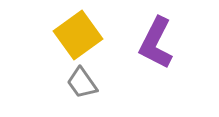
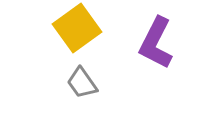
yellow square: moved 1 px left, 7 px up
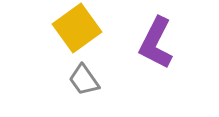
gray trapezoid: moved 2 px right, 3 px up
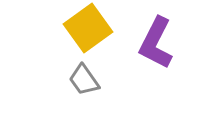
yellow square: moved 11 px right
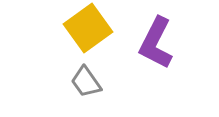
gray trapezoid: moved 2 px right, 2 px down
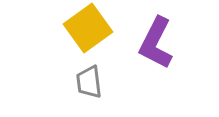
gray trapezoid: moved 3 px right; rotated 28 degrees clockwise
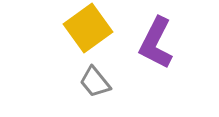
gray trapezoid: moved 6 px right; rotated 32 degrees counterclockwise
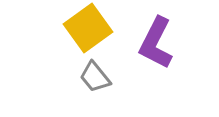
gray trapezoid: moved 5 px up
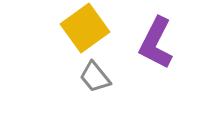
yellow square: moved 3 px left
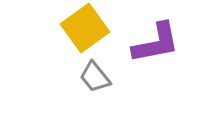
purple L-shape: rotated 128 degrees counterclockwise
